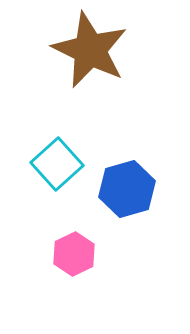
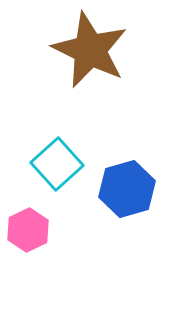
pink hexagon: moved 46 px left, 24 px up
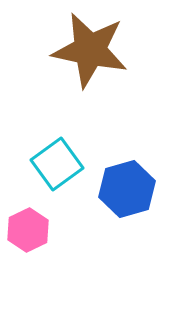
brown star: rotated 14 degrees counterclockwise
cyan square: rotated 6 degrees clockwise
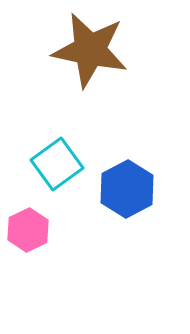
blue hexagon: rotated 12 degrees counterclockwise
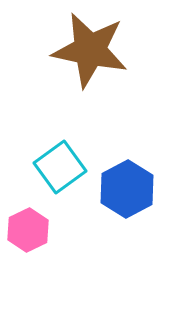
cyan square: moved 3 px right, 3 px down
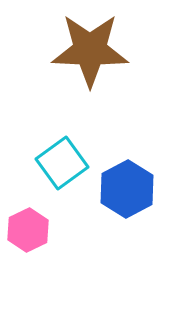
brown star: rotated 10 degrees counterclockwise
cyan square: moved 2 px right, 4 px up
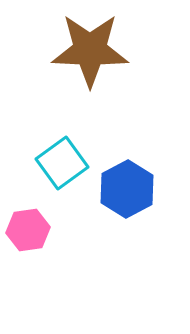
pink hexagon: rotated 18 degrees clockwise
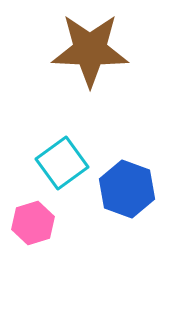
blue hexagon: rotated 12 degrees counterclockwise
pink hexagon: moved 5 px right, 7 px up; rotated 9 degrees counterclockwise
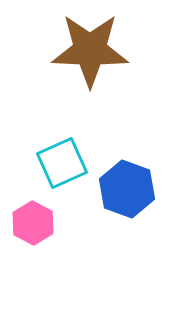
cyan square: rotated 12 degrees clockwise
pink hexagon: rotated 15 degrees counterclockwise
